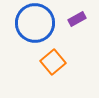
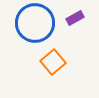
purple rectangle: moved 2 px left, 1 px up
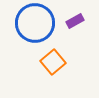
purple rectangle: moved 3 px down
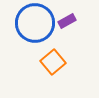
purple rectangle: moved 8 px left
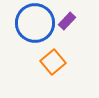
purple rectangle: rotated 18 degrees counterclockwise
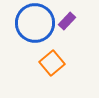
orange square: moved 1 px left, 1 px down
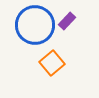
blue circle: moved 2 px down
